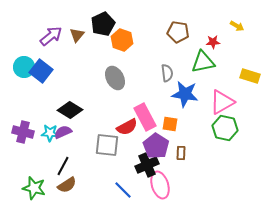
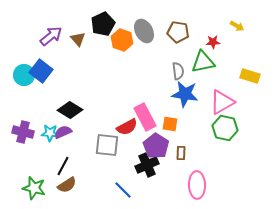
brown triangle: moved 1 px right, 4 px down; rotated 21 degrees counterclockwise
cyan circle: moved 8 px down
gray semicircle: moved 11 px right, 2 px up
gray ellipse: moved 29 px right, 47 px up
pink ellipse: moved 37 px right; rotated 16 degrees clockwise
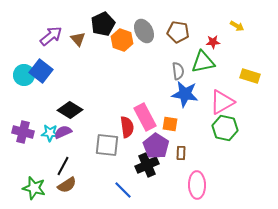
red semicircle: rotated 70 degrees counterclockwise
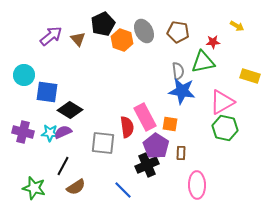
blue square: moved 6 px right, 21 px down; rotated 30 degrees counterclockwise
blue star: moved 3 px left, 3 px up
gray square: moved 4 px left, 2 px up
brown semicircle: moved 9 px right, 2 px down
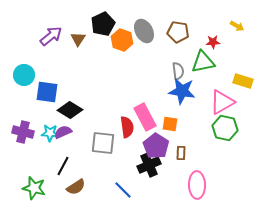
brown triangle: rotated 14 degrees clockwise
yellow rectangle: moved 7 px left, 5 px down
black cross: moved 2 px right
